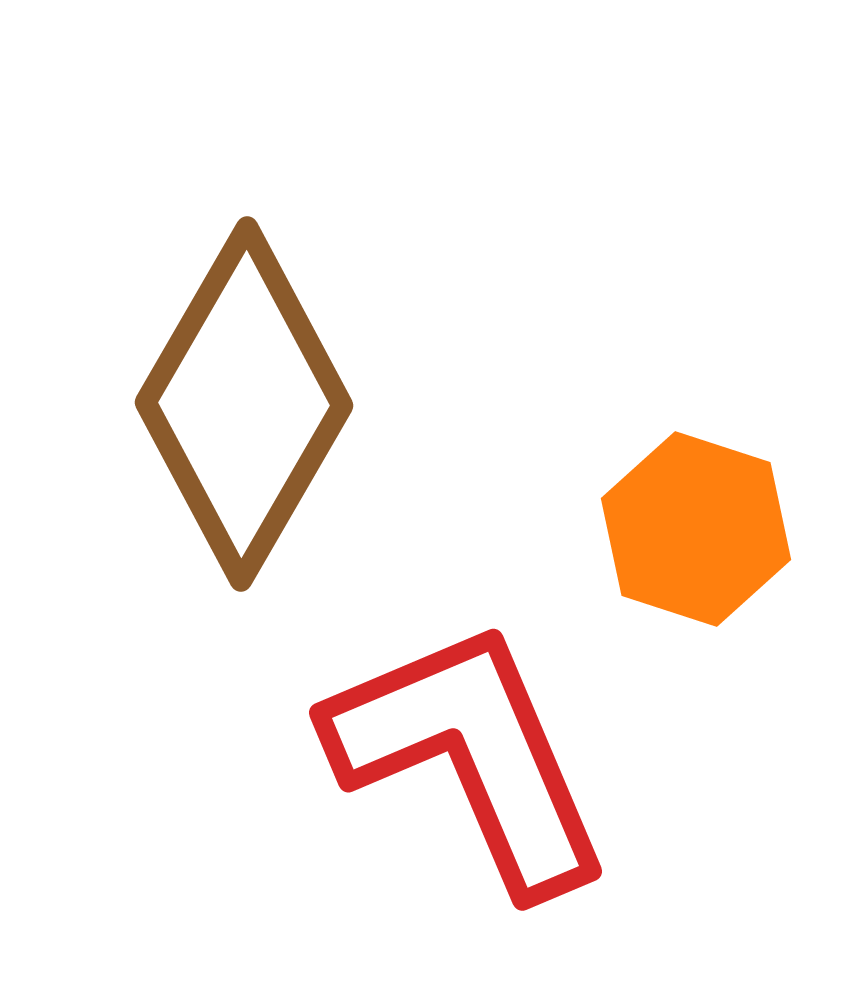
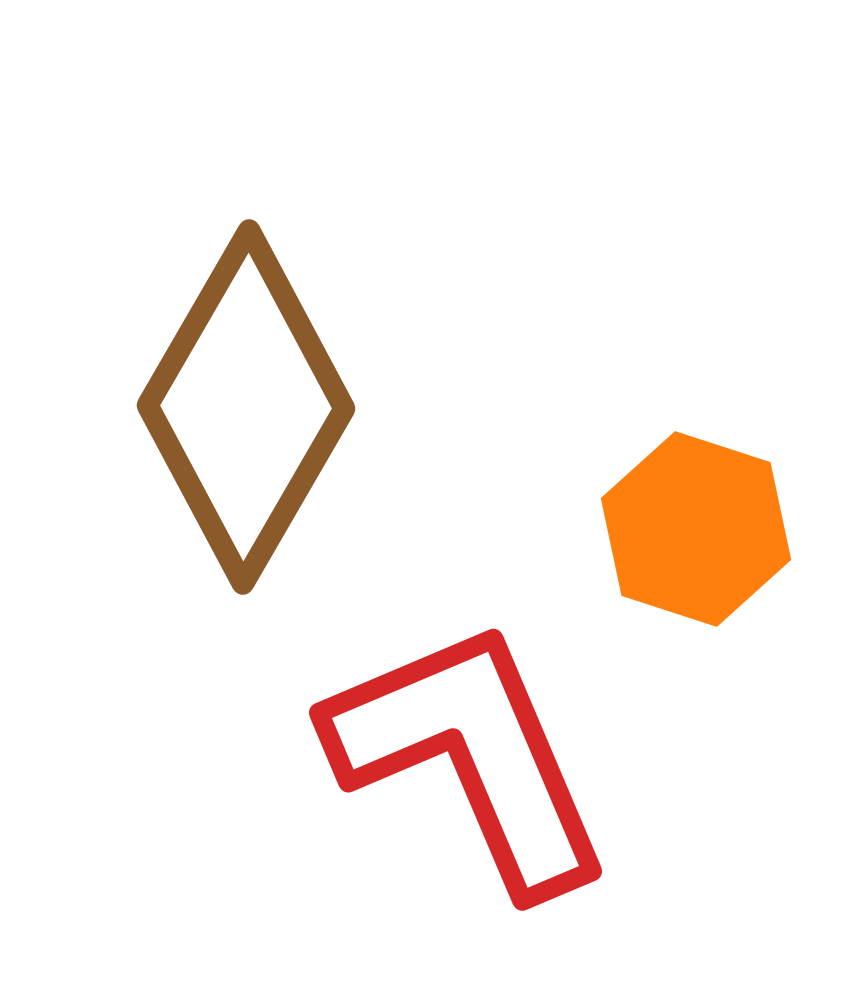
brown diamond: moved 2 px right, 3 px down
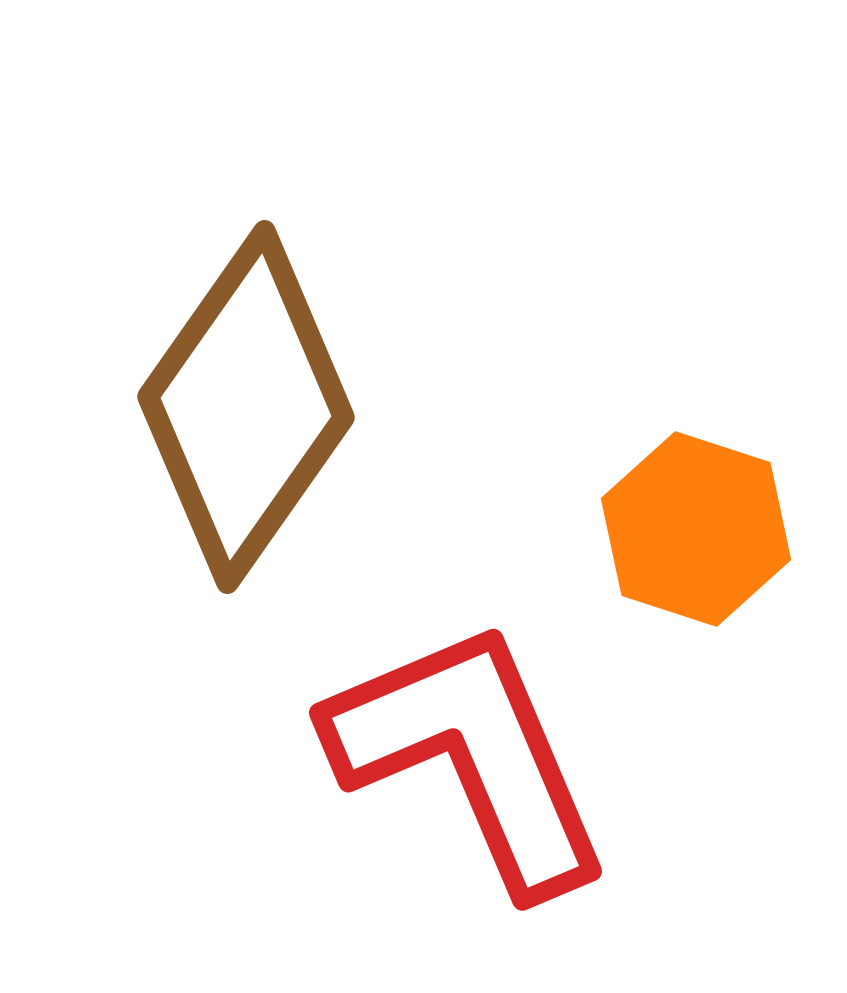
brown diamond: rotated 5 degrees clockwise
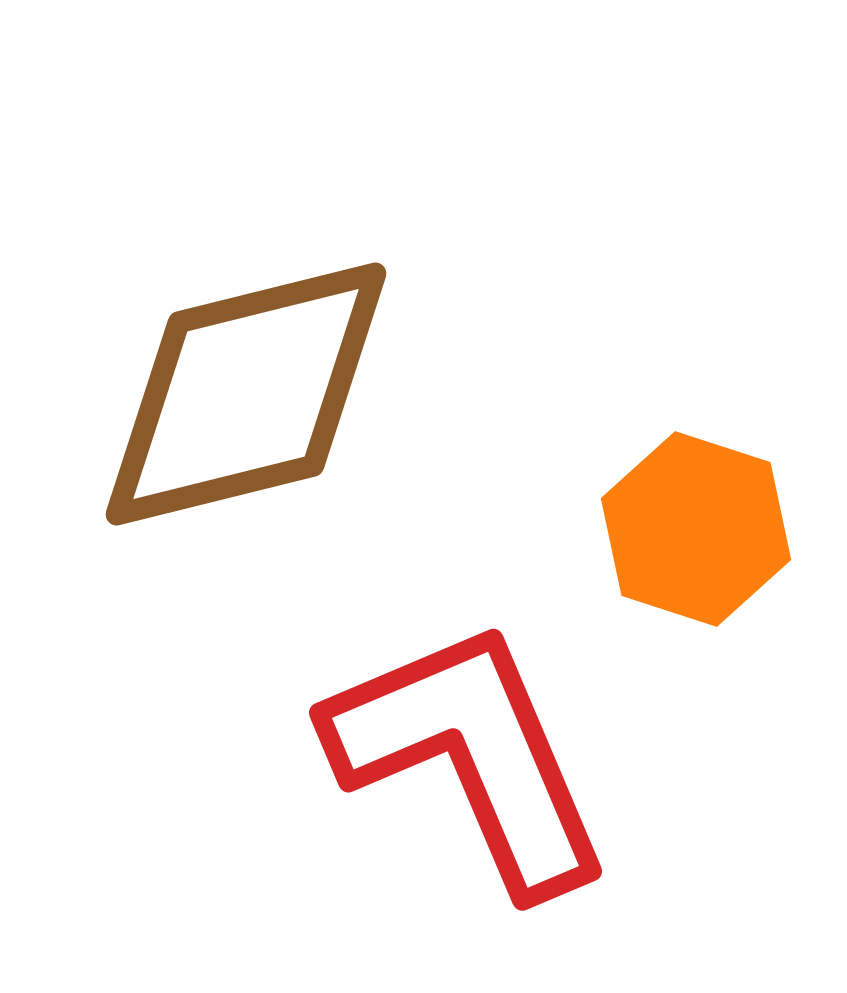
brown diamond: moved 13 px up; rotated 41 degrees clockwise
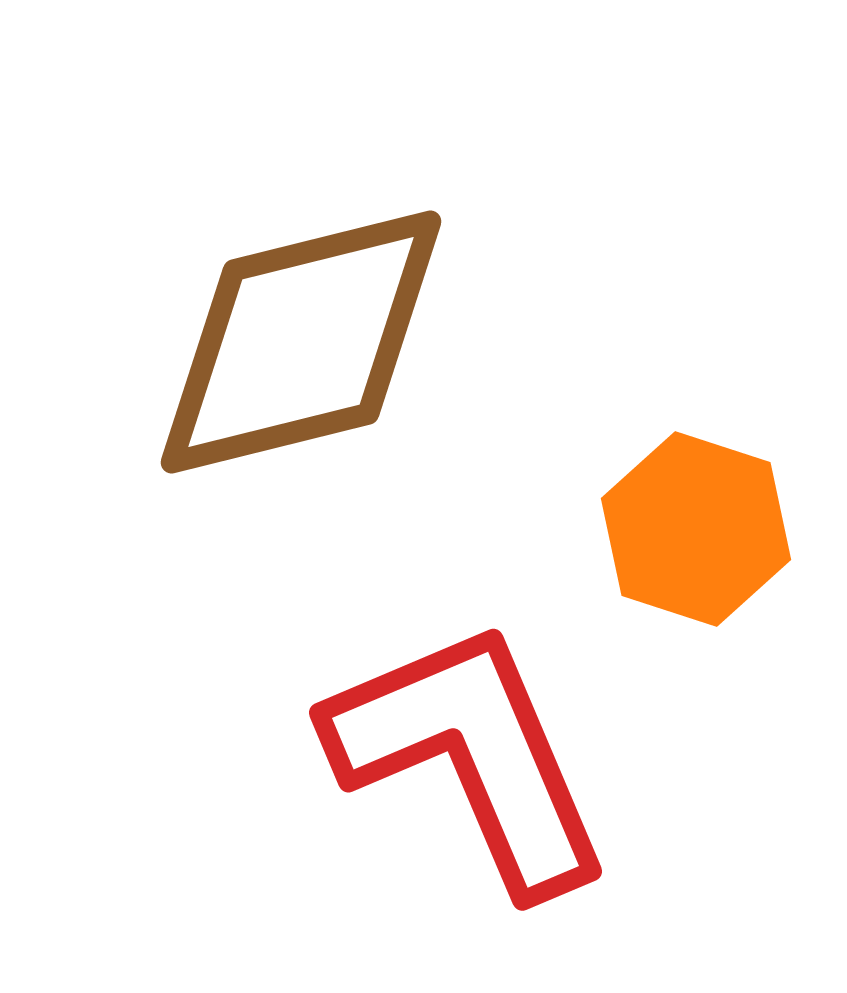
brown diamond: moved 55 px right, 52 px up
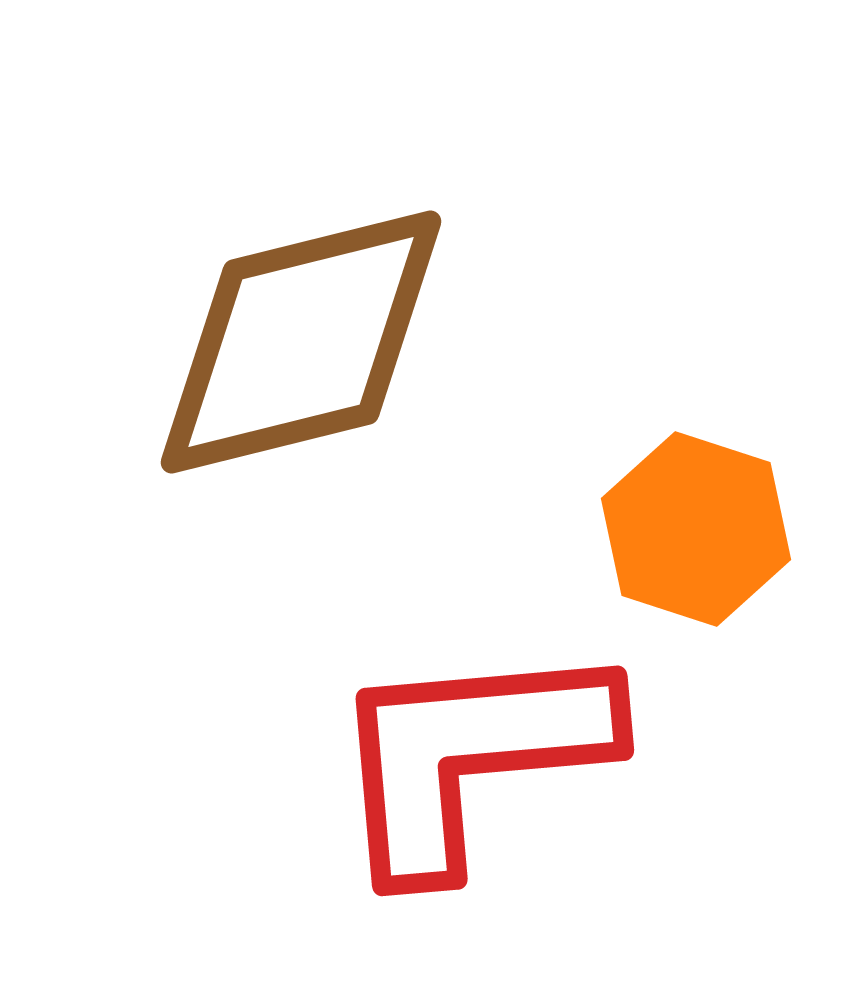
red L-shape: rotated 72 degrees counterclockwise
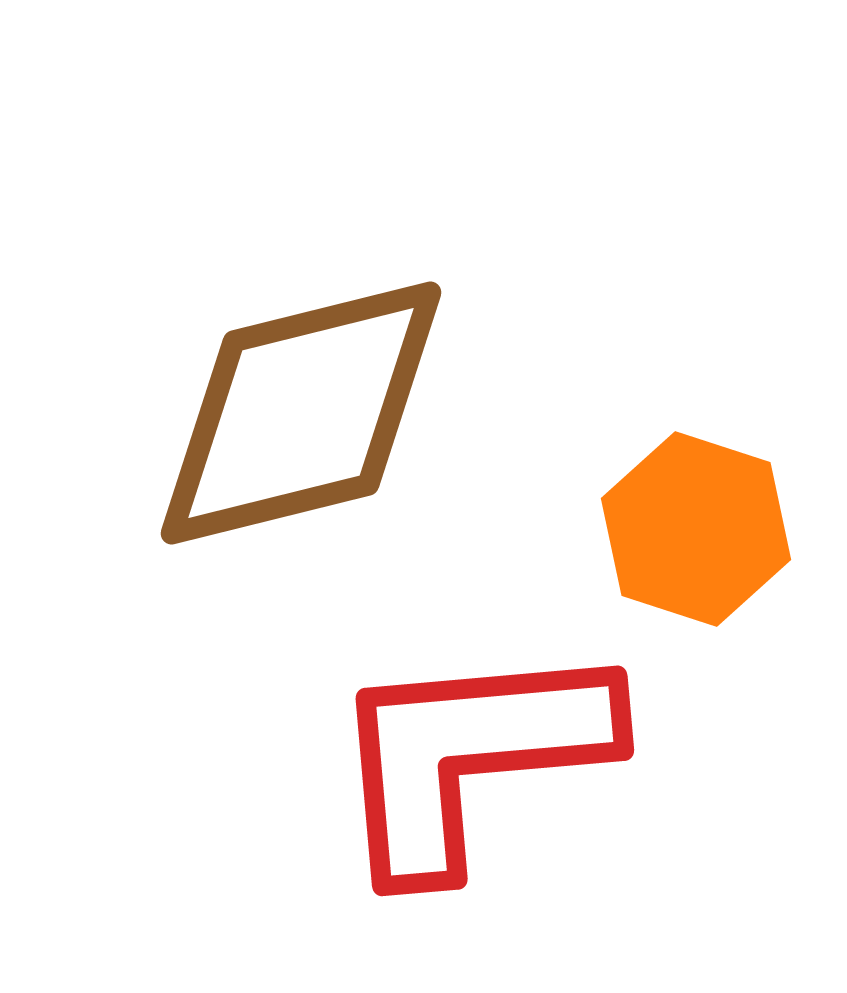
brown diamond: moved 71 px down
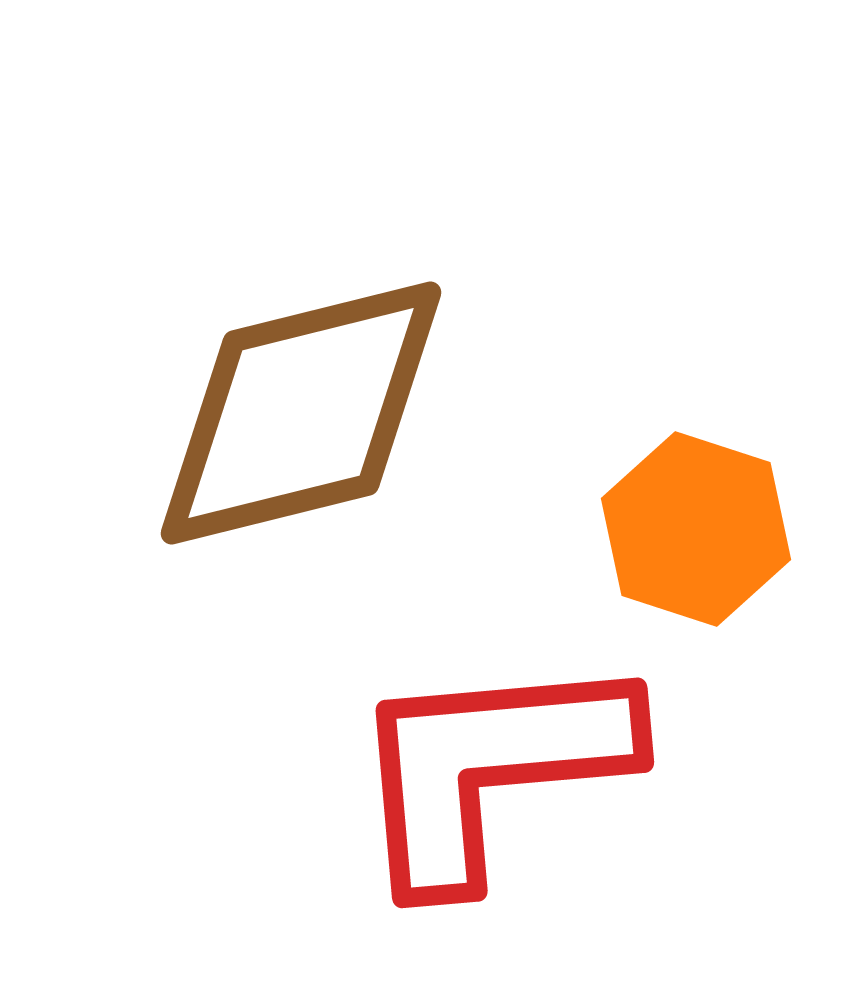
red L-shape: moved 20 px right, 12 px down
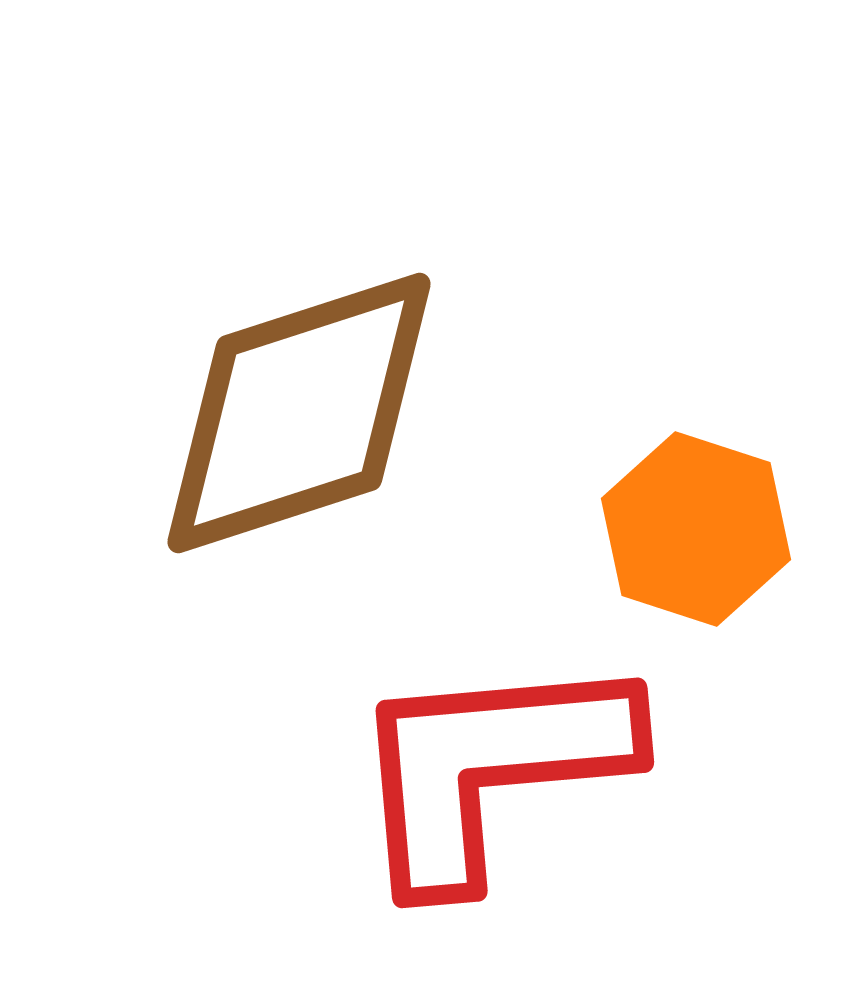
brown diamond: moved 2 px left; rotated 4 degrees counterclockwise
